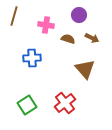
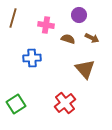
brown line: moved 1 px left, 2 px down
green square: moved 11 px left, 1 px up
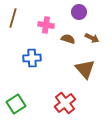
purple circle: moved 3 px up
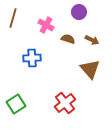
pink cross: rotated 21 degrees clockwise
brown arrow: moved 2 px down
brown triangle: moved 5 px right
